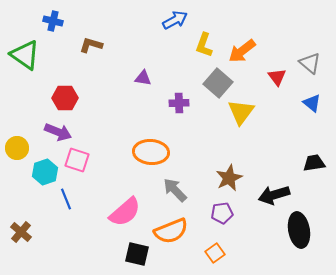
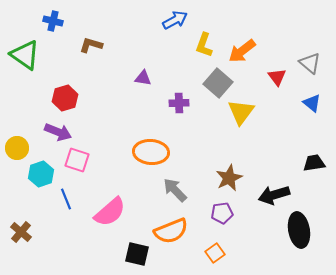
red hexagon: rotated 15 degrees counterclockwise
cyan hexagon: moved 4 px left, 2 px down
pink semicircle: moved 15 px left
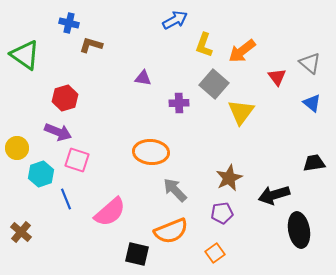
blue cross: moved 16 px right, 2 px down
gray square: moved 4 px left, 1 px down
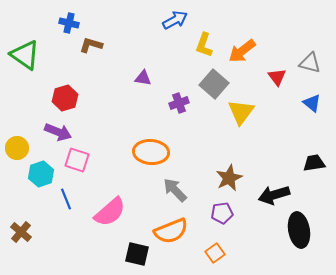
gray triangle: rotated 25 degrees counterclockwise
purple cross: rotated 18 degrees counterclockwise
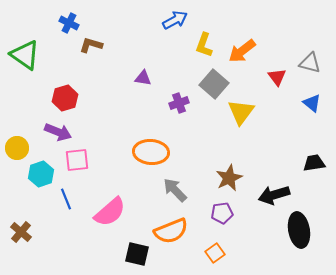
blue cross: rotated 12 degrees clockwise
pink square: rotated 25 degrees counterclockwise
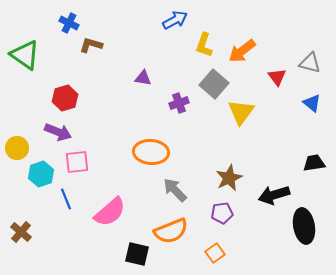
pink square: moved 2 px down
black ellipse: moved 5 px right, 4 px up
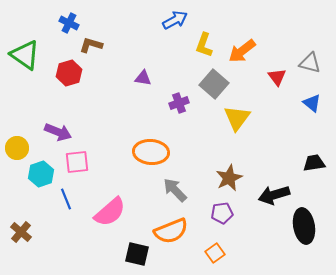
red hexagon: moved 4 px right, 25 px up
yellow triangle: moved 4 px left, 6 px down
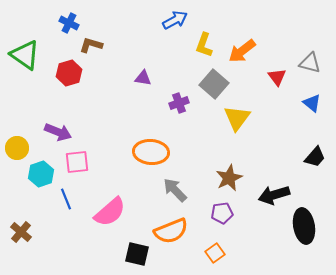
black trapezoid: moved 1 px right, 6 px up; rotated 140 degrees clockwise
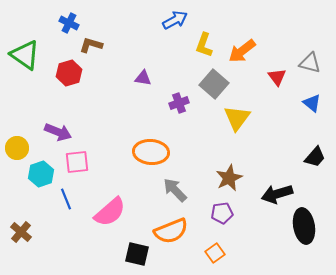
black arrow: moved 3 px right, 1 px up
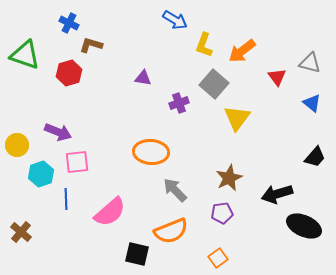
blue arrow: rotated 60 degrees clockwise
green triangle: rotated 16 degrees counterclockwise
yellow circle: moved 3 px up
blue line: rotated 20 degrees clockwise
black ellipse: rotated 56 degrees counterclockwise
orange square: moved 3 px right, 5 px down
